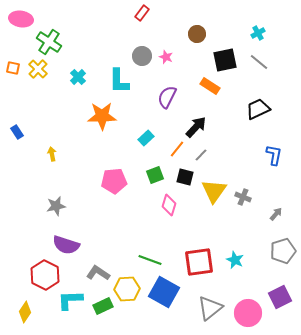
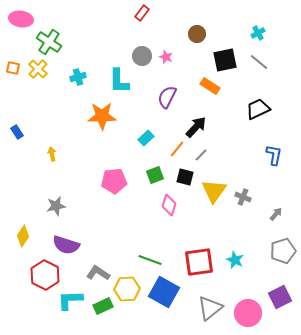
cyan cross at (78, 77): rotated 28 degrees clockwise
yellow diamond at (25, 312): moved 2 px left, 76 px up
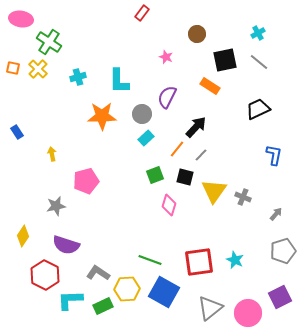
gray circle at (142, 56): moved 58 px down
pink pentagon at (114, 181): moved 28 px left; rotated 10 degrees counterclockwise
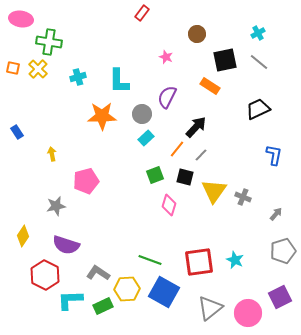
green cross at (49, 42): rotated 25 degrees counterclockwise
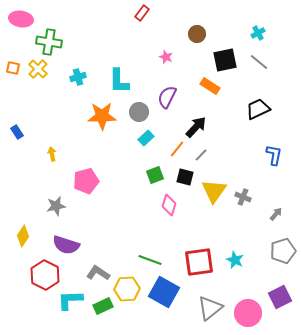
gray circle at (142, 114): moved 3 px left, 2 px up
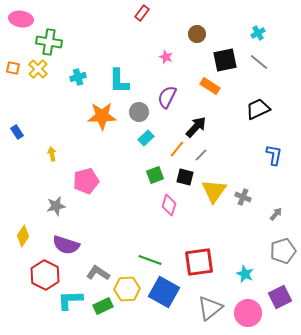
cyan star at (235, 260): moved 10 px right, 14 px down
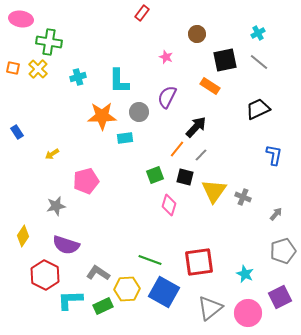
cyan rectangle at (146, 138): moved 21 px left; rotated 35 degrees clockwise
yellow arrow at (52, 154): rotated 112 degrees counterclockwise
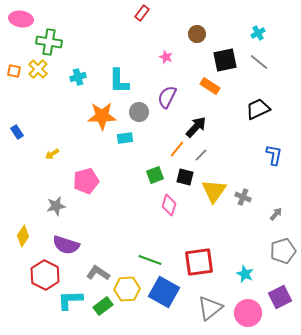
orange square at (13, 68): moved 1 px right, 3 px down
green rectangle at (103, 306): rotated 12 degrees counterclockwise
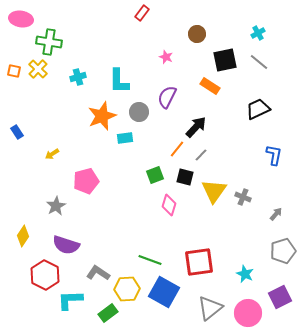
orange star at (102, 116): rotated 20 degrees counterclockwise
gray star at (56, 206): rotated 18 degrees counterclockwise
green rectangle at (103, 306): moved 5 px right, 7 px down
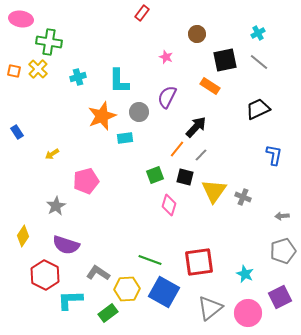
gray arrow at (276, 214): moved 6 px right, 2 px down; rotated 136 degrees counterclockwise
